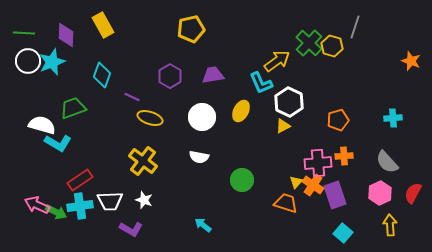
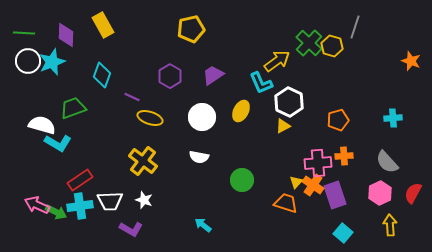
purple trapezoid at (213, 75): rotated 25 degrees counterclockwise
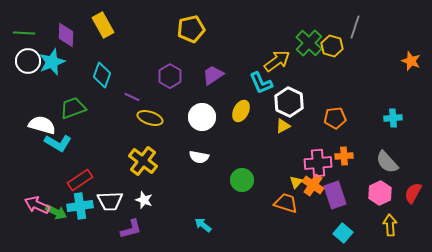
orange pentagon at (338, 120): moved 3 px left, 2 px up; rotated 10 degrees clockwise
purple L-shape at (131, 229): rotated 45 degrees counterclockwise
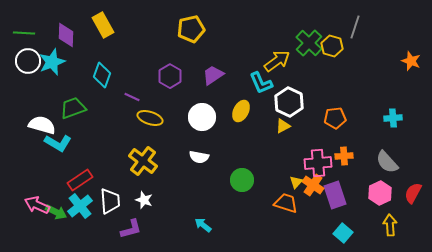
white trapezoid at (110, 201): rotated 92 degrees counterclockwise
cyan cross at (80, 206): rotated 30 degrees counterclockwise
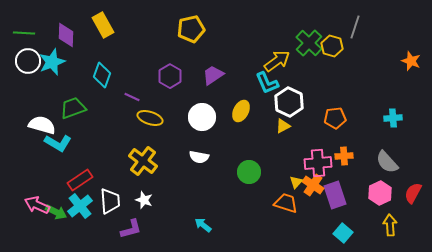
cyan L-shape at (261, 83): moved 6 px right
green circle at (242, 180): moved 7 px right, 8 px up
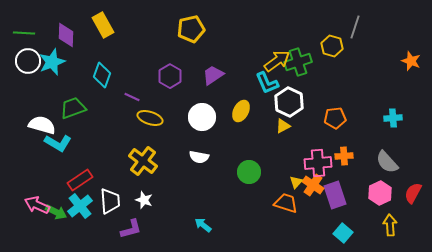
green cross at (309, 43): moved 11 px left, 19 px down; rotated 28 degrees clockwise
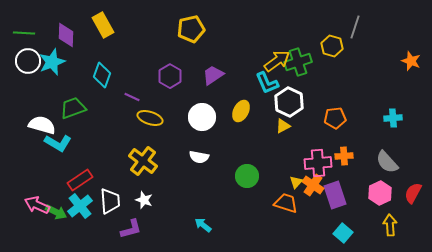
green circle at (249, 172): moved 2 px left, 4 px down
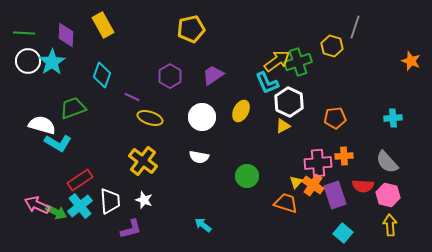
cyan star at (52, 62): rotated 12 degrees counterclockwise
pink hexagon at (380, 193): moved 8 px right, 2 px down; rotated 20 degrees counterclockwise
red semicircle at (413, 193): moved 50 px left, 7 px up; rotated 115 degrees counterclockwise
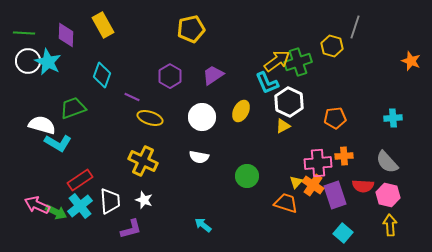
cyan star at (52, 62): moved 4 px left; rotated 12 degrees counterclockwise
yellow cross at (143, 161): rotated 12 degrees counterclockwise
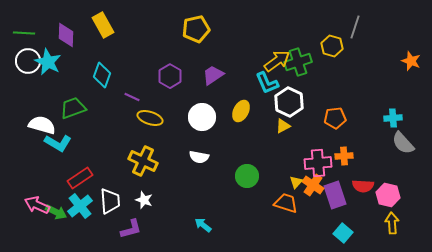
yellow pentagon at (191, 29): moved 5 px right
gray semicircle at (387, 162): moved 16 px right, 19 px up
red rectangle at (80, 180): moved 2 px up
yellow arrow at (390, 225): moved 2 px right, 2 px up
